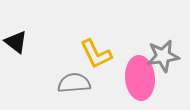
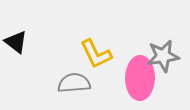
pink ellipse: rotated 6 degrees clockwise
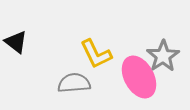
gray star: rotated 24 degrees counterclockwise
pink ellipse: moved 1 px left, 1 px up; rotated 30 degrees counterclockwise
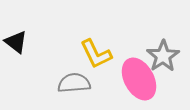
pink ellipse: moved 2 px down
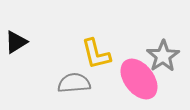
black triangle: rotated 50 degrees clockwise
yellow L-shape: rotated 12 degrees clockwise
pink ellipse: rotated 9 degrees counterclockwise
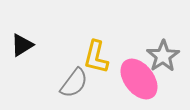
black triangle: moved 6 px right, 3 px down
yellow L-shape: moved 3 px down; rotated 28 degrees clockwise
gray semicircle: rotated 132 degrees clockwise
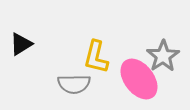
black triangle: moved 1 px left, 1 px up
gray semicircle: moved 1 px down; rotated 52 degrees clockwise
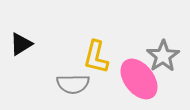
gray semicircle: moved 1 px left
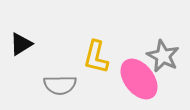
gray star: rotated 12 degrees counterclockwise
gray semicircle: moved 13 px left, 1 px down
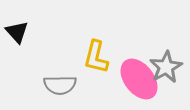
black triangle: moved 4 px left, 12 px up; rotated 40 degrees counterclockwise
gray star: moved 3 px right, 11 px down; rotated 16 degrees clockwise
